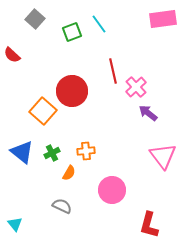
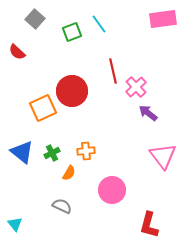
red semicircle: moved 5 px right, 3 px up
orange square: moved 3 px up; rotated 24 degrees clockwise
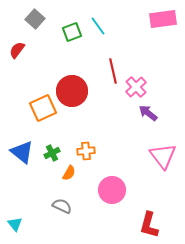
cyan line: moved 1 px left, 2 px down
red semicircle: moved 2 px up; rotated 84 degrees clockwise
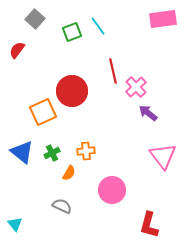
orange square: moved 4 px down
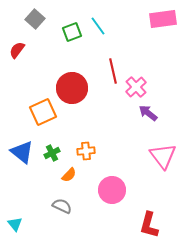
red circle: moved 3 px up
orange semicircle: moved 2 px down; rotated 14 degrees clockwise
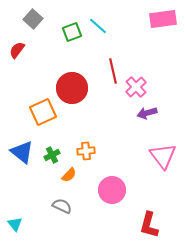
gray square: moved 2 px left
cyan line: rotated 12 degrees counterclockwise
purple arrow: moved 1 px left; rotated 54 degrees counterclockwise
green cross: moved 2 px down
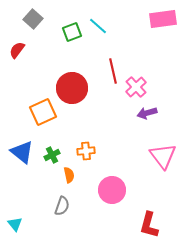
orange semicircle: rotated 56 degrees counterclockwise
gray semicircle: rotated 84 degrees clockwise
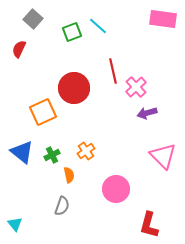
pink rectangle: rotated 16 degrees clockwise
red semicircle: moved 2 px right, 1 px up; rotated 12 degrees counterclockwise
red circle: moved 2 px right
orange cross: rotated 30 degrees counterclockwise
pink triangle: rotated 8 degrees counterclockwise
pink circle: moved 4 px right, 1 px up
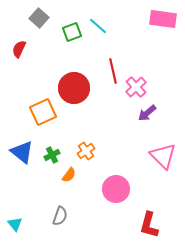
gray square: moved 6 px right, 1 px up
purple arrow: rotated 24 degrees counterclockwise
orange semicircle: rotated 49 degrees clockwise
gray semicircle: moved 2 px left, 10 px down
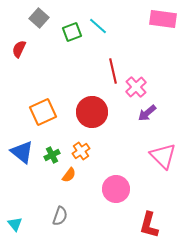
red circle: moved 18 px right, 24 px down
orange cross: moved 5 px left
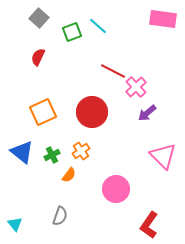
red semicircle: moved 19 px right, 8 px down
red line: rotated 50 degrees counterclockwise
red L-shape: rotated 20 degrees clockwise
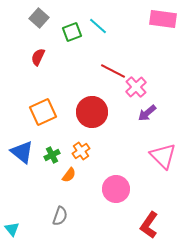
cyan triangle: moved 3 px left, 5 px down
